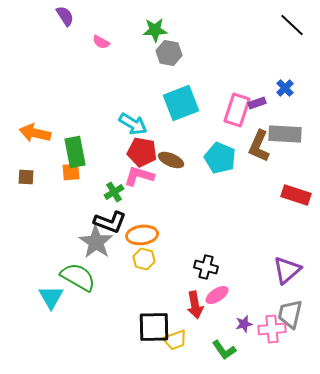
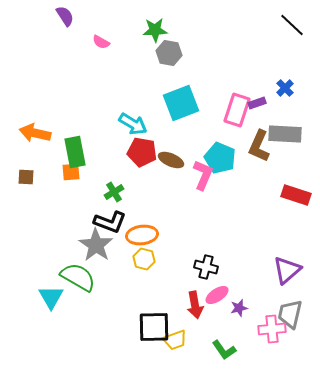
pink L-shape: moved 64 px right, 1 px up; rotated 96 degrees clockwise
gray star: moved 3 px down
purple star: moved 5 px left, 16 px up
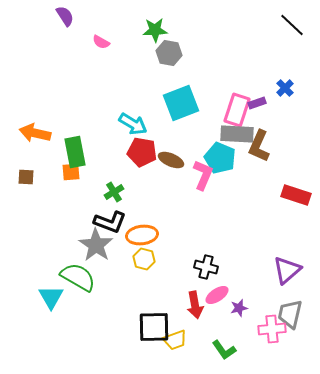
gray rectangle: moved 48 px left
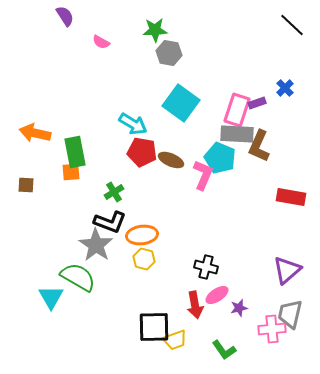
cyan square: rotated 33 degrees counterclockwise
brown square: moved 8 px down
red rectangle: moved 5 px left, 2 px down; rotated 8 degrees counterclockwise
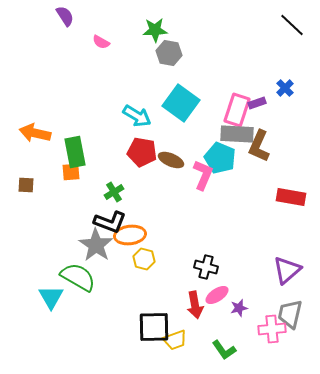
cyan arrow: moved 4 px right, 8 px up
orange ellipse: moved 12 px left
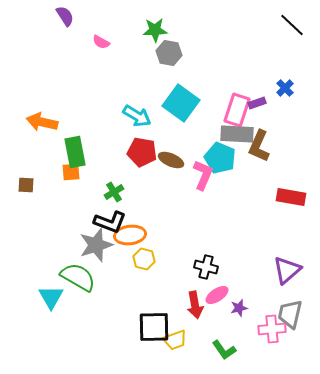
orange arrow: moved 7 px right, 11 px up
gray star: rotated 20 degrees clockwise
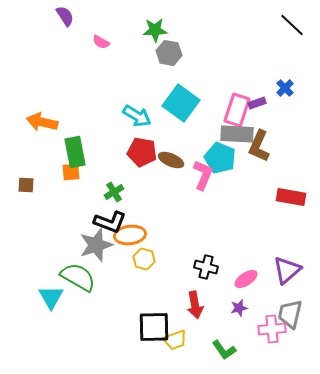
pink ellipse: moved 29 px right, 16 px up
